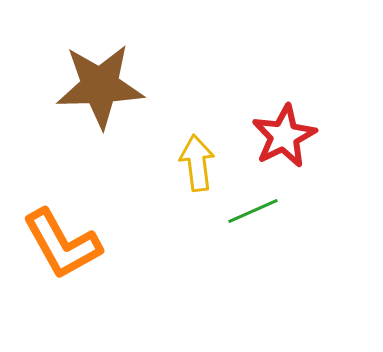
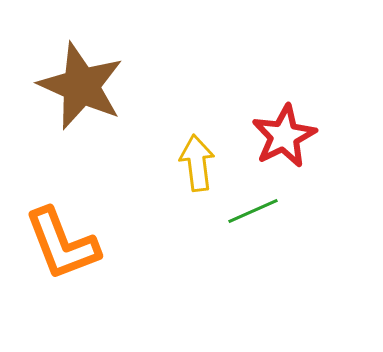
brown star: moved 19 px left; rotated 26 degrees clockwise
orange L-shape: rotated 8 degrees clockwise
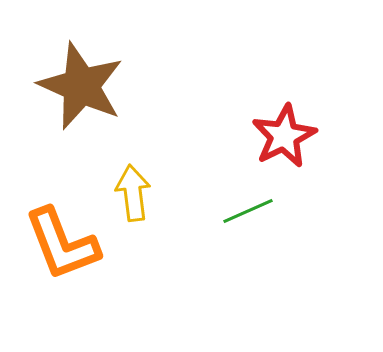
yellow arrow: moved 64 px left, 30 px down
green line: moved 5 px left
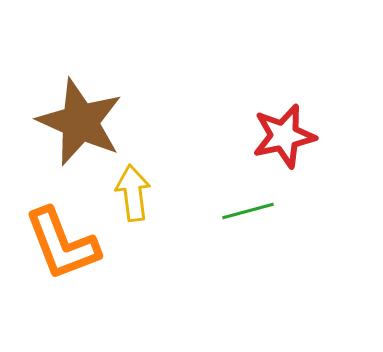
brown star: moved 1 px left, 36 px down
red star: rotated 14 degrees clockwise
green line: rotated 9 degrees clockwise
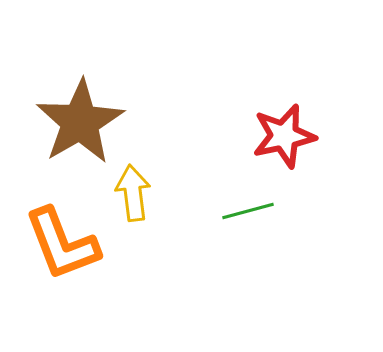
brown star: rotated 18 degrees clockwise
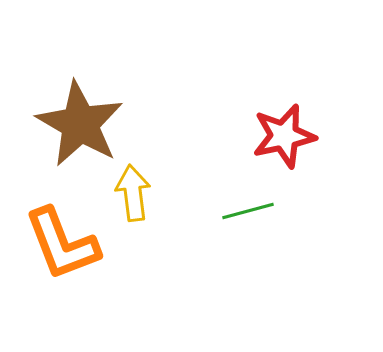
brown star: moved 2 px down; rotated 12 degrees counterclockwise
